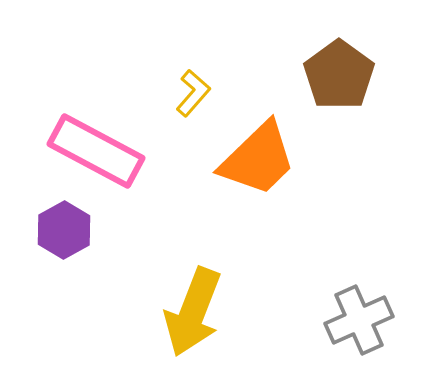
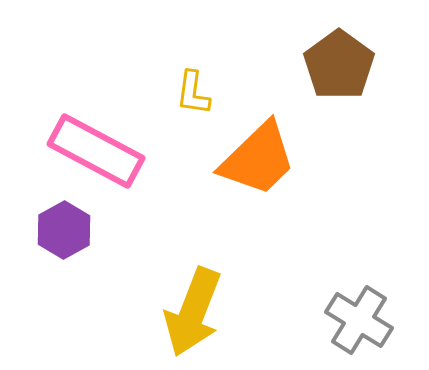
brown pentagon: moved 10 px up
yellow L-shape: rotated 147 degrees clockwise
gray cross: rotated 34 degrees counterclockwise
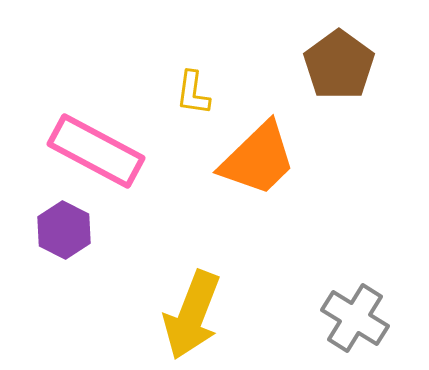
purple hexagon: rotated 4 degrees counterclockwise
yellow arrow: moved 1 px left, 3 px down
gray cross: moved 4 px left, 2 px up
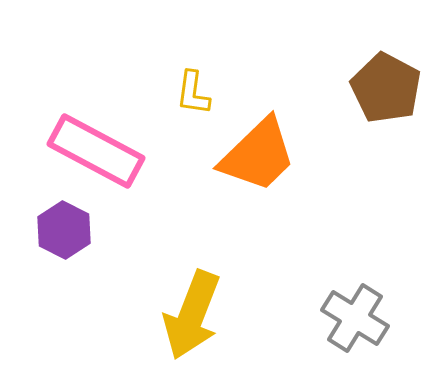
brown pentagon: moved 47 px right, 23 px down; rotated 8 degrees counterclockwise
orange trapezoid: moved 4 px up
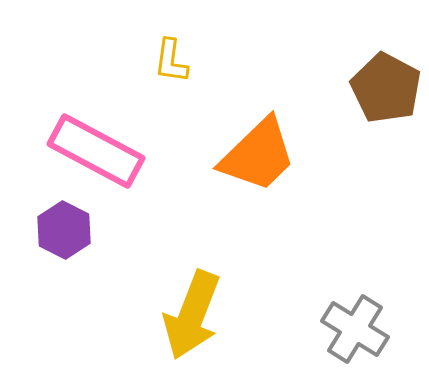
yellow L-shape: moved 22 px left, 32 px up
gray cross: moved 11 px down
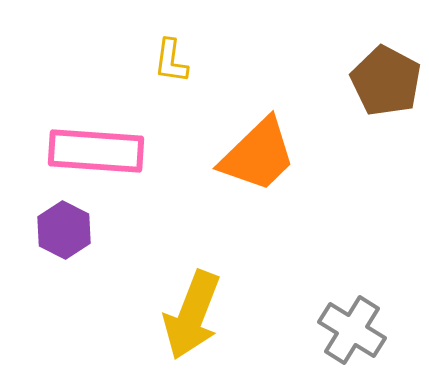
brown pentagon: moved 7 px up
pink rectangle: rotated 24 degrees counterclockwise
gray cross: moved 3 px left, 1 px down
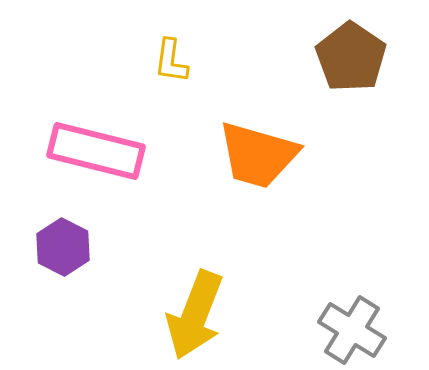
brown pentagon: moved 35 px left, 24 px up; rotated 6 degrees clockwise
pink rectangle: rotated 10 degrees clockwise
orange trapezoid: rotated 60 degrees clockwise
purple hexagon: moved 1 px left, 17 px down
yellow arrow: moved 3 px right
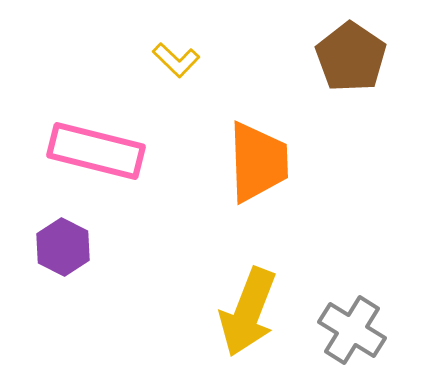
yellow L-shape: moved 5 px right, 1 px up; rotated 54 degrees counterclockwise
orange trapezoid: moved 7 px down; rotated 108 degrees counterclockwise
yellow arrow: moved 53 px right, 3 px up
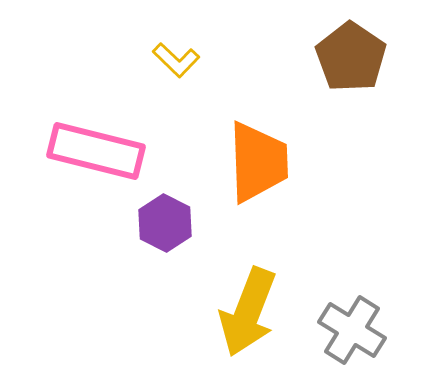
purple hexagon: moved 102 px right, 24 px up
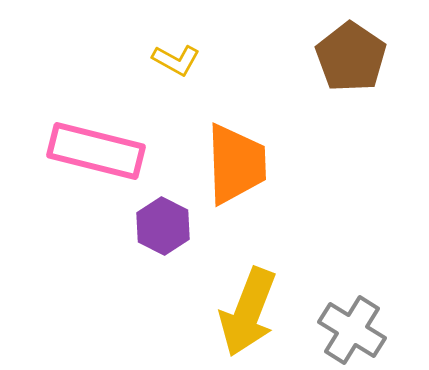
yellow L-shape: rotated 15 degrees counterclockwise
orange trapezoid: moved 22 px left, 2 px down
purple hexagon: moved 2 px left, 3 px down
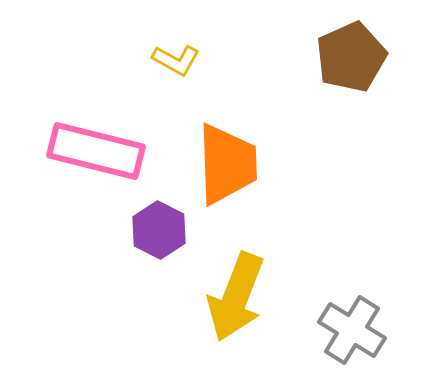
brown pentagon: rotated 14 degrees clockwise
orange trapezoid: moved 9 px left
purple hexagon: moved 4 px left, 4 px down
yellow arrow: moved 12 px left, 15 px up
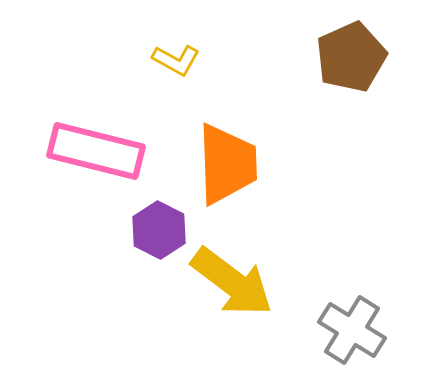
yellow arrow: moved 4 px left, 15 px up; rotated 74 degrees counterclockwise
